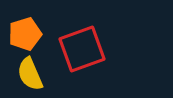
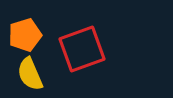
orange pentagon: moved 1 px down
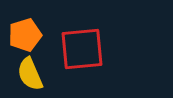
red square: rotated 15 degrees clockwise
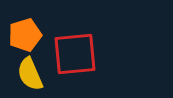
red square: moved 7 px left, 5 px down
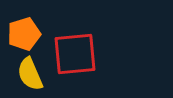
orange pentagon: moved 1 px left, 1 px up
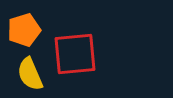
orange pentagon: moved 4 px up
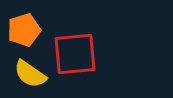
yellow semicircle: rotated 32 degrees counterclockwise
